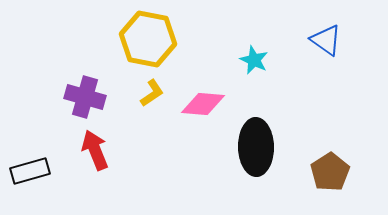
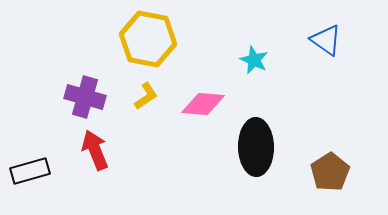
yellow L-shape: moved 6 px left, 3 px down
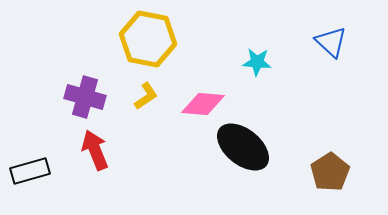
blue triangle: moved 5 px right, 2 px down; rotated 8 degrees clockwise
cyan star: moved 3 px right, 2 px down; rotated 20 degrees counterclockwise
black ellipse: moved 13 px left; rotated 50 degrees counterclockwise
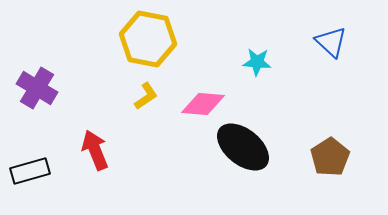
purple cross: moved 48 px left, 9 px up; rotated 15 degrees clockwise
brown pentagon: moved 15 px up
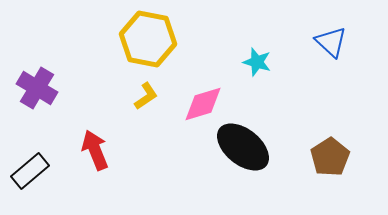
cyan star: rotated 12 degrees clockwise
pink diamond: rotated 21 degrees counterclockwise
black rectangle: rotated 24 degrees counterclockwise
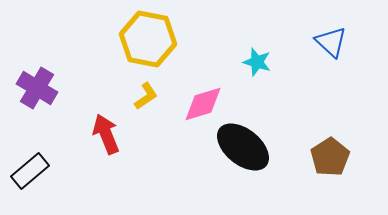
red arrow: moved 11 px right, 16 px up
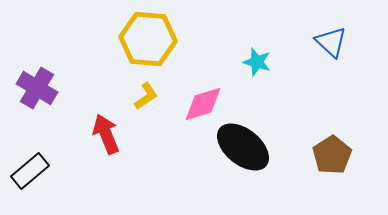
yellow hexagon: rotated 6 degrees counterclockwise
brown pentagon: moved 2 px right, 2 px up
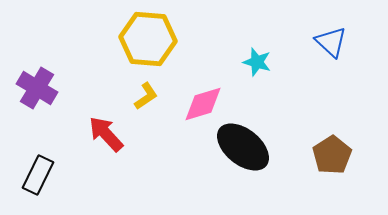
red arrow: rotated 21 degrees counterclockwise
black rectangle: moved 8 px right, 4 px down; rotated 24 degrees counterclockwise
